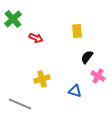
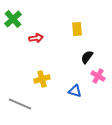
yellow rectangle: moved 2 px up
red arrow: rotated 32 degrees counterclockwise
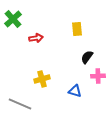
pink cross: rotated 32 degrees counterclockwise
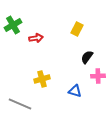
green cross: moved 6 px down; rotated 12 degrees clockwise
yellow rectangle: rotated 32 degrees clockwise
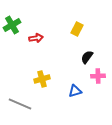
green cross: moved 1 px left
blue triangle: rotated 32 degrees counterclockwise
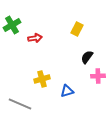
red arrow: moved 1 px left
blue triangle: moved 8 px left
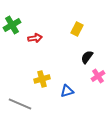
pink cross: rotated 32 degrees counterclockwise
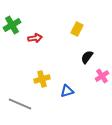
pink cross: moved 4 px right
